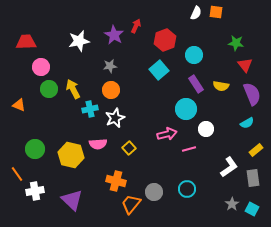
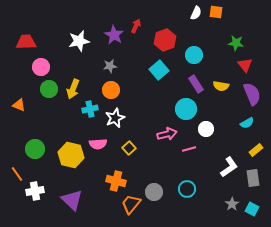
yellow arrow at (73, 89): rotated 132 degrees counterclockwise
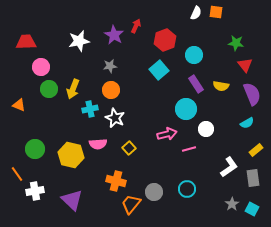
white star at (115, 118): rotated 24 degrees counterclockwise
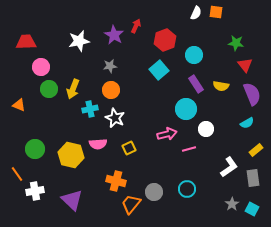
yellow square at (129, 148): rotated 16 degrees clockwise
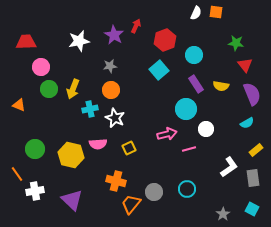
gray star at (232, 204): moved 9 px left, 10 px down
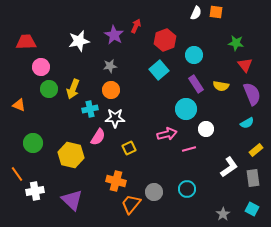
white star at (115, 118): rotated 24 degrees counterclockwise
pink semicircle at (98, 144): moved 7 px up; rotated 54 degrees counterclockwise
green circle at (35, 149): moved 2 px left, 6 px up
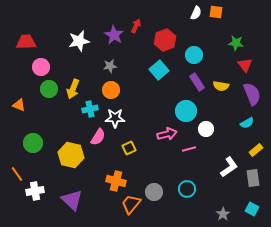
purple rectangle at (196, 84): moved 1 px right, 2 px up
cyan circle at (186, 109): moved 2 px down
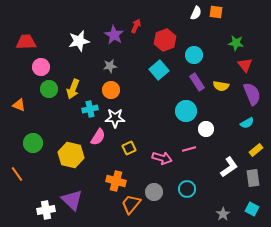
pink arrow at (167, 134): moved 5 px left, 24 px down; rotated 30 degrees clockwise
white cross at (35, 191): moved 11 px right, 19 px down
